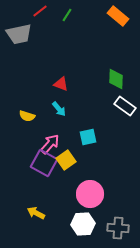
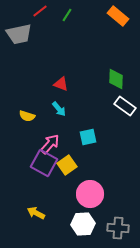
yellow square: moved 1 px right, 5 px down
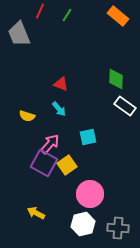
red line: rotated 28 degrees counterclockwise
gray trapezoid: rotated 80 degrees clockwise
white hexagon: rotated 10 degrees counterclockwise
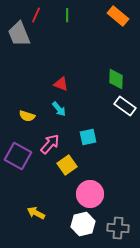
red line: moved 4 px left, 4 px down
green line: rotated 32 degrees counterclockwise
purple square: moved 26 px left, 7 px up
